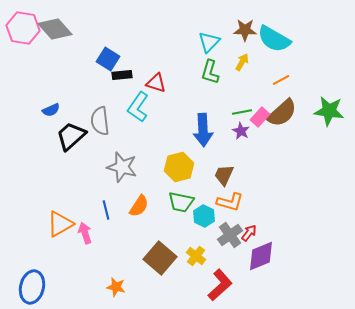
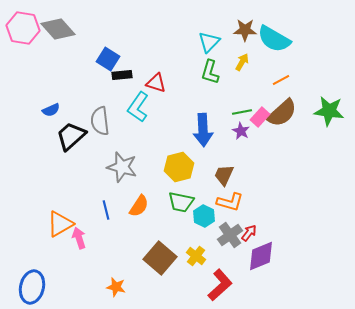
gray diamond: moved 3 px right
pink arrow: moved 6 px left, 5 px down
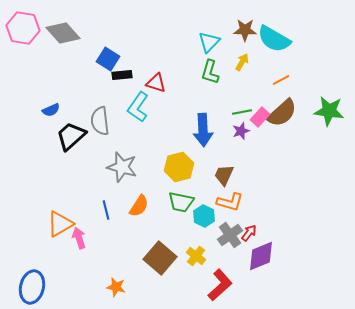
gray diamond: moved 5 px right, 4 px down
purple star: rotated 24 degrees clockwise
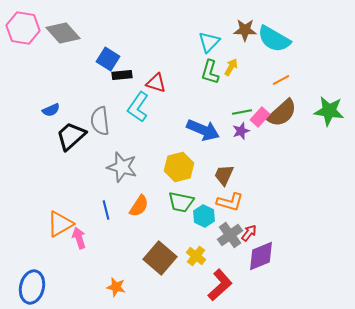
yellow arrow: moved 11 px left, 5 px down
blue arrow: rotated 64 degrees counterclockwise
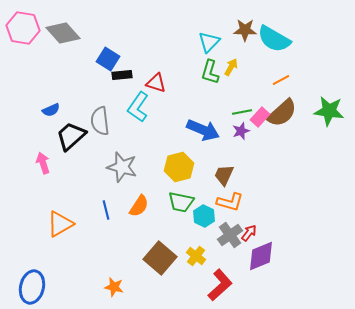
pink arrow: moved 36 px left, 75 px up
orange star: moved 2 px left
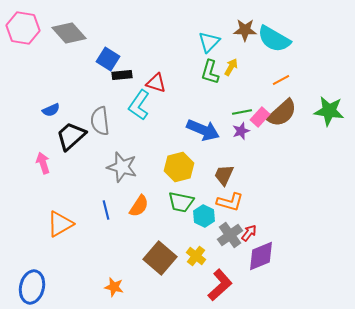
gray diamond: moved 6 px right
cyan L-shape: moved 1 px right, 2 px up
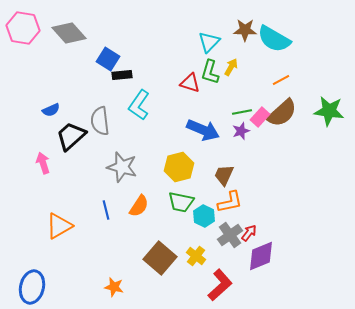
red triangle: moved 34 px right
orange L-shape: rotated 28 degrees counterclockwise
orange triangle: moved 1 px left, 2 px down
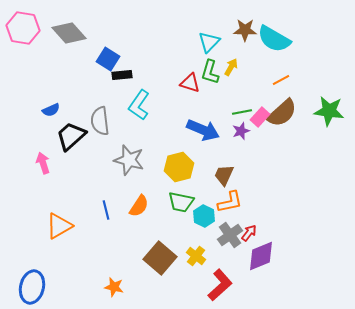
gray star: moved 7 px right, 7 px up
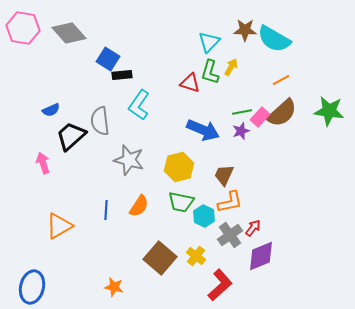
blue line: rotated 18 degrees clockwise
red arrow: moved 4 px right, 5 px up
